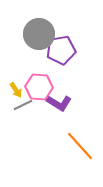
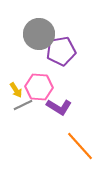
purple pentagon: moved 1 px down
purple L-shape: moved 4 px down
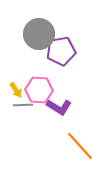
pink hexagon: moved 3 px down
gray line: rotated 24 degrees clockwise
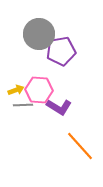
yellow arrow: rotated 77 degrees counterclockwise
